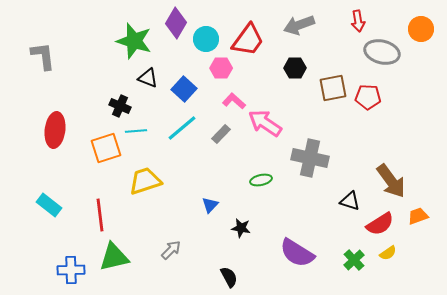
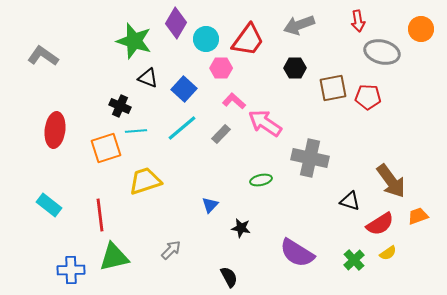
gray L-shape at (43, 56): rotated 48 degrees counterclockwise
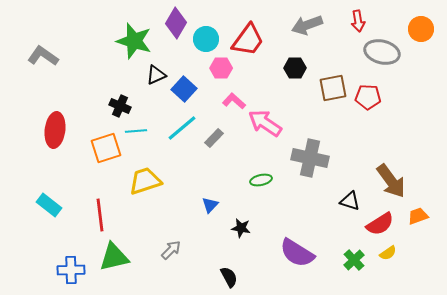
gray arrow at (299, 25): moved 8 px right
black triangle at (148, 78): moved 8 px right, 3 px up; rotated 45 degrees counterclockwise
gray rectangle at (221, 134): moved 7 px left, 4 px down
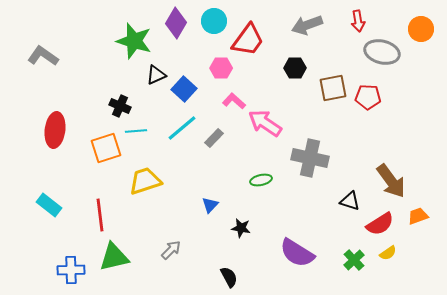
cyan circle at (206, 39): moved 8 px right, 18 px up
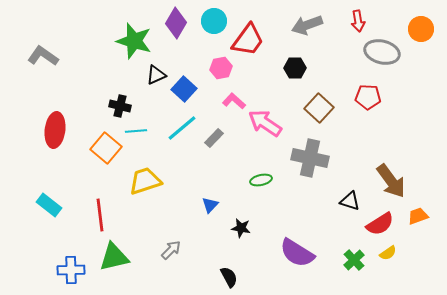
pink hexagon at (221, 68): rotated 10 degrees counterclockwise
brown square at (333, 88): moved 14 px left, 20 px down; rotated 36 degrees counterclockwise
black cross at (120, 106): rotated 10 degrees counterclockwise
orange square at (106, 148): rotated 32 degrees counterclockwise
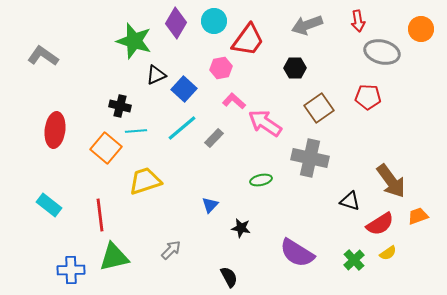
brown square at (319, 108): rotated 12 degrees clockwise
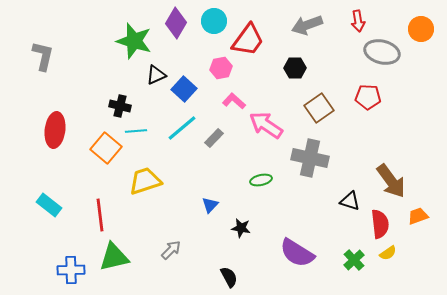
gray L-shape at (43, 56): rotated 68 degrees clockwise
pink arrow at (265, 123): moved 1 px right, 2 px down
red semicircle at (380, 224): rotated 64 degrees counterclockwise
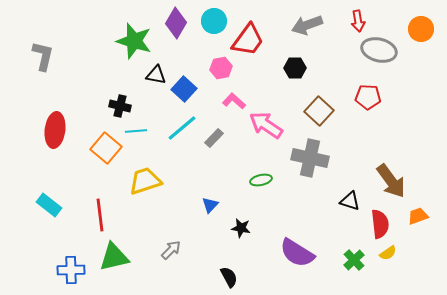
gray ellipse at (382, 52): moved 3 px left, 2 px up
black triangle at (156, 75): rotated 35 degrees clockwise
brown square at (319, 108): moved 3 px down; rotated 12 degrees counterclockwise
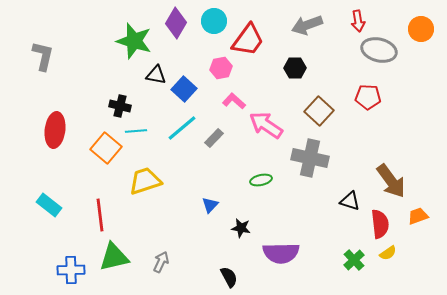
gray arrow at (171, 250): moved 10 px left, 12 px down; rotated 20 degrees counterclockwise
purple semicircle at (297, 253): moved 16 px left; rotated 33 degrees counterclockwise
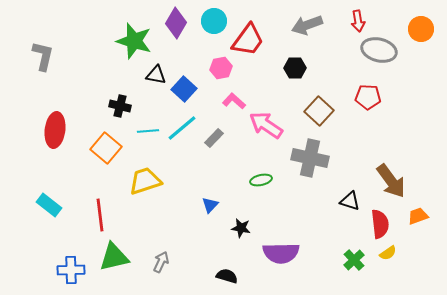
cyan line at (136, 131): moved 12 px right
black semicircle at (229, 277): moved 2 px left, 1 px up; rotated 45 degrees counterclockwise
